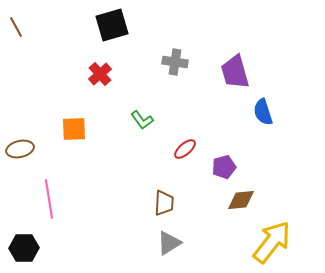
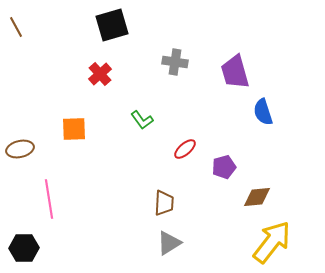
brown diamond: moved 16 px right, 3 px up
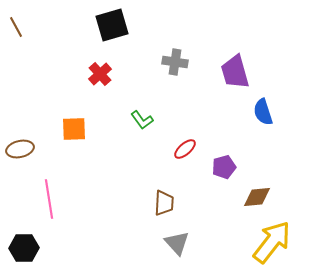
gray triangle: moved 8 px right; rotated 40 degrees counterclockwise
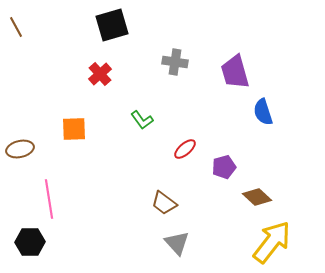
brown diamond: rotated 48 degrees clockwise
brown trapezoid: rotated 124 degrees clockwise
black hexagon: moved 6 px right, 6 px up
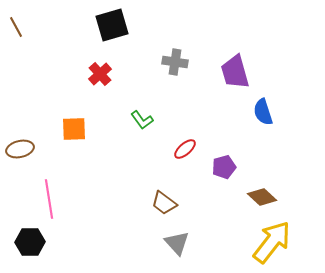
brown diamond: moved 5 px right
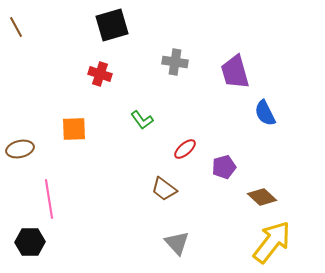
red cross: rotated 30 degrees counterclockwise
blue semicircle: moved 2 px right, 1 px down; rotated 8 degrees counterclockwise
brown trapezoid: moved 14 px up
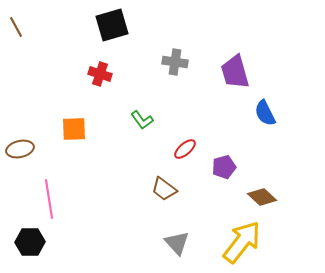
yellow arrow: moved 30 px left
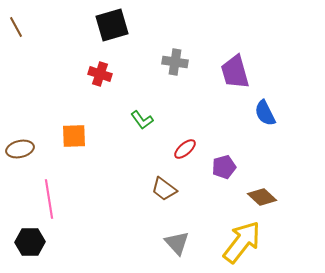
orange square: moved 7 px down
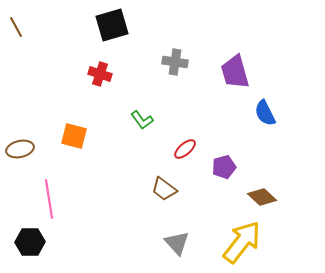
orange square: rotated 16 degrees clockwise
